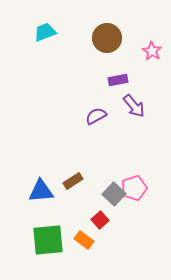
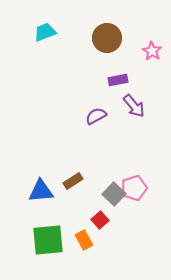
orange rectangle: rotated 24 degrees clockwise
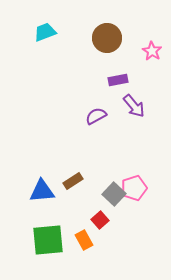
blue triangle: moved 1 px right
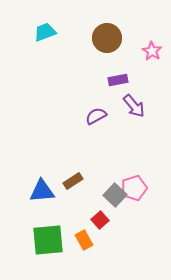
gray square: moved 1 px right, 1 px down
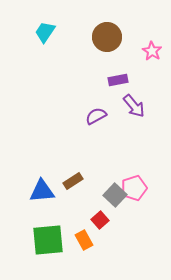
cyan trapezoid: rotated 35 degrees counterclockwise
brown circle: moved 1 px up
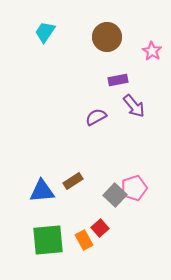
purple semicircle: moved 1 px down
red square: moved 8 px down
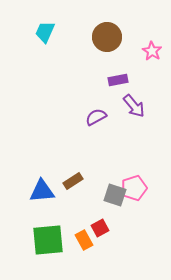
cyan trapezoid: rotated 10 degrees counterclockwise
gray square: rotated 25 degrees counterclockwise
red square: rotated 12 degrees clockwise
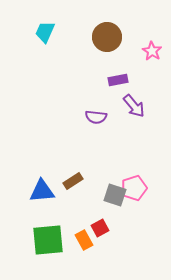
purple semicircle: rotated 145 degrees counterclockwise
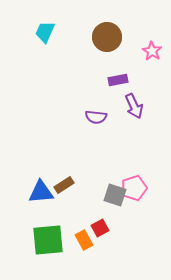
purple arrow: rotated 15 degrees clockwise
brown rectangle: moved 9 px left, 4 px down
blue triangle: moved 1 px left, 1 px down
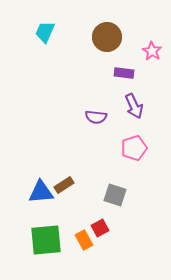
purple rectangle: moved 6 px right, 7 px up; rotated 18 degrees clockwise
pink pentagon: moved 40 px up
green square: moved 2 px left
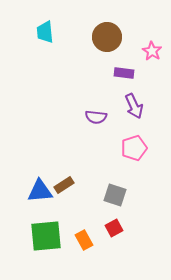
cyan trapezoid: rotated 30 degrees counterclockwise
blue triangle: moved 1 px left, 1 px up
red square: moved 14 px right
green square: moved 4 px up
